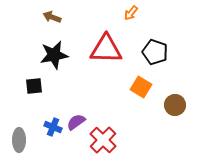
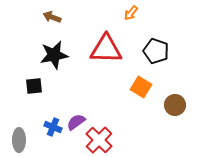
black pentagon: moved 1 px right, 1 px up
red cross: moved 4 px left
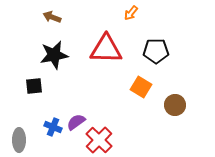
black pentagon: rotated 20 degrees counterclockwise
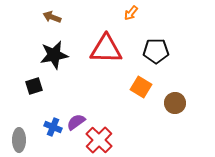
black square: rotated 12 degrees counterclockwise
brown circle: moved 2 px up
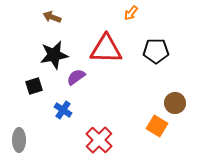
orange square: moved 16 px right, 39 px down
purple semicircle: moved 45 px up
blue cross: moved 10 px right, 17 px up; rotated 12 degrees clockwise
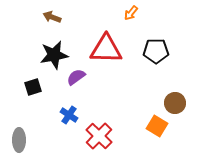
black square: moved 1 px left, 1 px down
blue cross: moved 6 px right, 5 px down
red cross: moved 4 px up
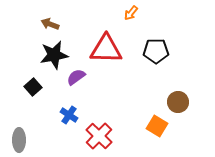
brown arrow: moved 2 px left, 7 px down
black square: rotated 24 degrees counterclockwise
brown circle: moved 3 px right, 1 px up
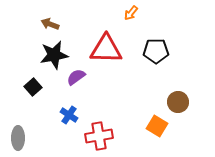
red cross: rotated 36 degrees clockwise
gray ellipse: moved 1 px left, 2 px up
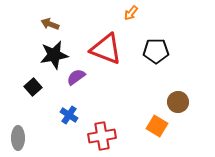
red triangle: rotated 20 degrees clockwise
red cross: moved 3 px right
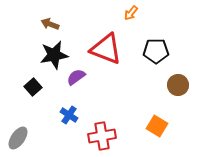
brown circle: moved 17 px up
gray ellipse: rotated 35 degrees clockwise
